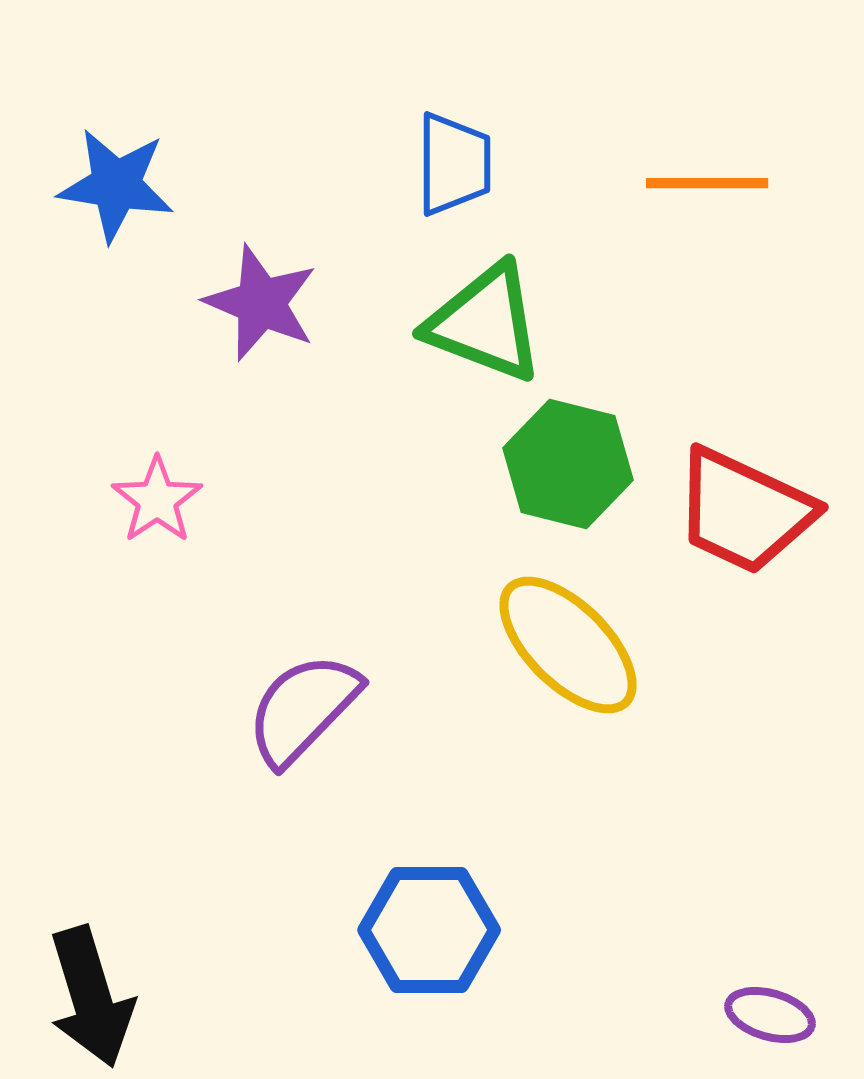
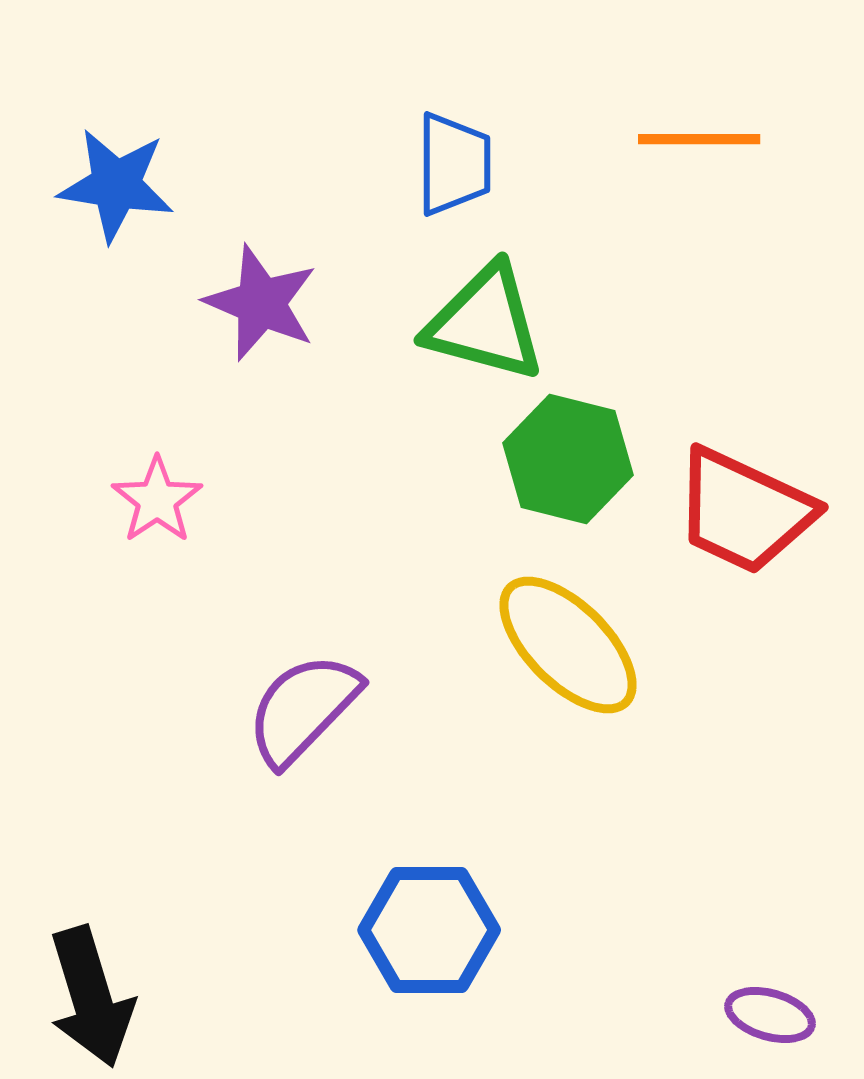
orange line: moved 8 px left, 44 px up
green triangle: rotated 6 degrees counterclockwise
green hexagon: moved 5 px up
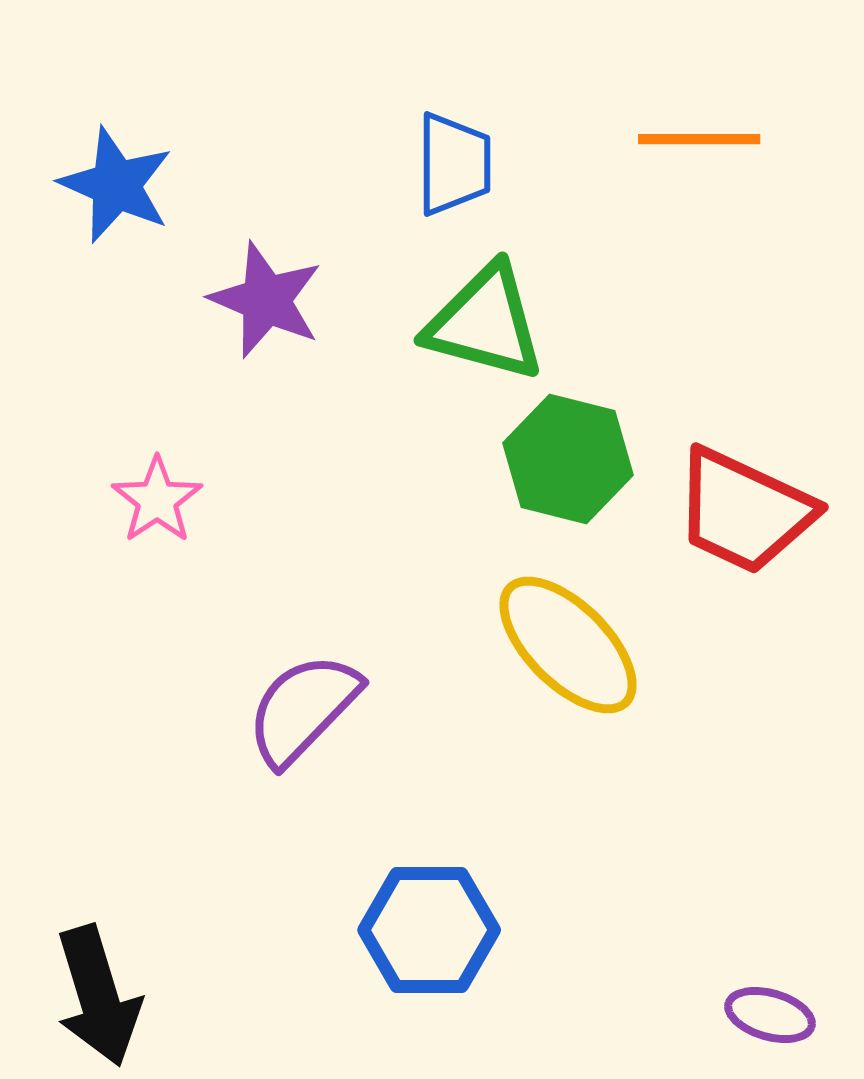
blue star: rotated 15 degrees clockwise
purple star: moved 5 px right, 3 px up
black arrow: moved 7 px right, 1 px up
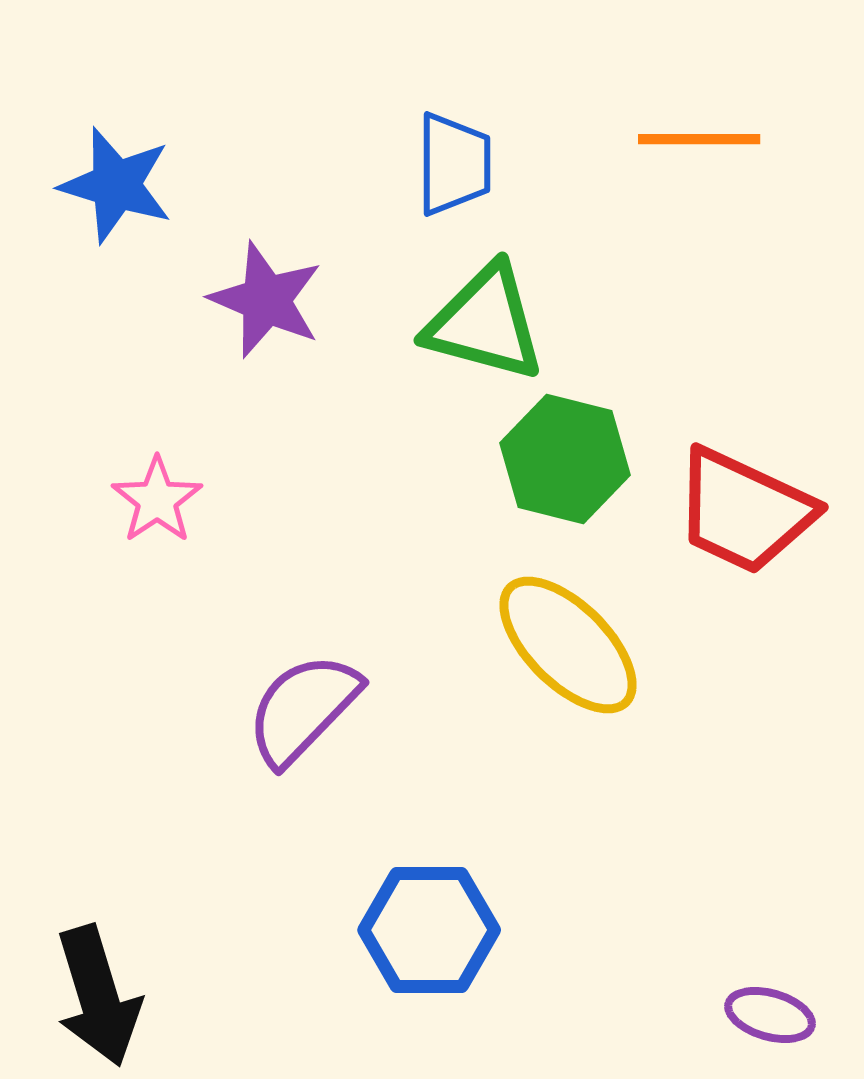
blue star: rotated 7 degrees counterclockwise
green hexagon: moved 3 px left
